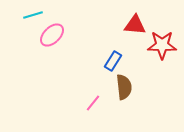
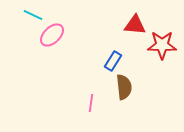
cyan line: rotated 42 degrees clockwise
pink line: moved 2 px left; rotated 30 degrees counterclockwise
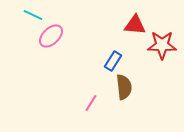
pink ellipse: moved 1 px left, 1 px down
pink line: rotated 24 degrees clockwise
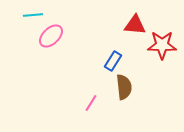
cyan line: rotated 30 degrees counterclockwise
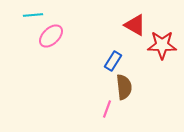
red triangle: rotated 25 degrees clockwise
pink line: moved 16 px right, 6 px down; rotated 12 degrees counterclockwise
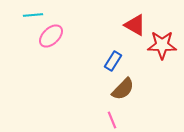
brown semicircle: moved 1 px left, 2 px down; rotated 50 degrees clockwise
pink line: moved 5 px right, 11 px down; rotated 42 degrees counterclockwise
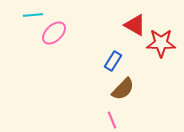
pink ellipse: moved 3 px right, 3 px up
red star: moved 1 px left, 2 px up
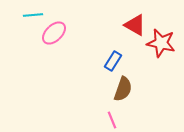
red star: rotated 12 degrees clockwise
brown semicircle: rotated 25 degrees counterclockwise
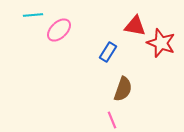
red triangle: moved 1 px down; rotated 20 degrees counterclockwise
pink ellipse: moved 5 px right, 3 px up
red star: rotated 8 degrees clockwise
blue rectangle: moved 5 px left, 9 px up
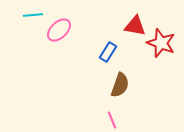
brown semicircle: moved 3 px left, 4 px up
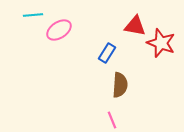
pink ellipse: rotated 10 degrees clockwise
blue rectangle: moved 1 px left, 1 px down
brown semicircle: rotated 15 degrees counterclockwise
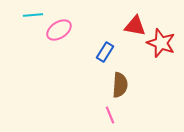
blue rectangle: moved 2 px left, 1 px up
pink line: moved 2 px left, 5 px up
